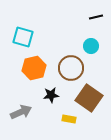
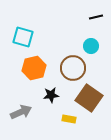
brown circle: moved 2 px right
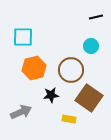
cyan square: rotated 15 degrees counterclockwise
brown circle: moved 2 px left, 2 px down
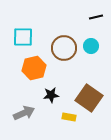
brown circle: moved 7 px left, 22 px up
gray arrow: moved 3 px right, 1 px down
yellow rectangle: moved 2 px up
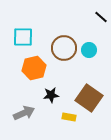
black line: moved 5 px right; rotated 56 degrees clockwise
cyan circle: moved 2 px left, 4 px down
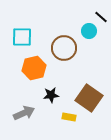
cyan square: moved 1 px left
cyan circle: moved 19 px up
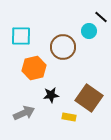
cyan square: moved 1 px left, 1 px up
brown circle: moved 1 px left, 1 px up
